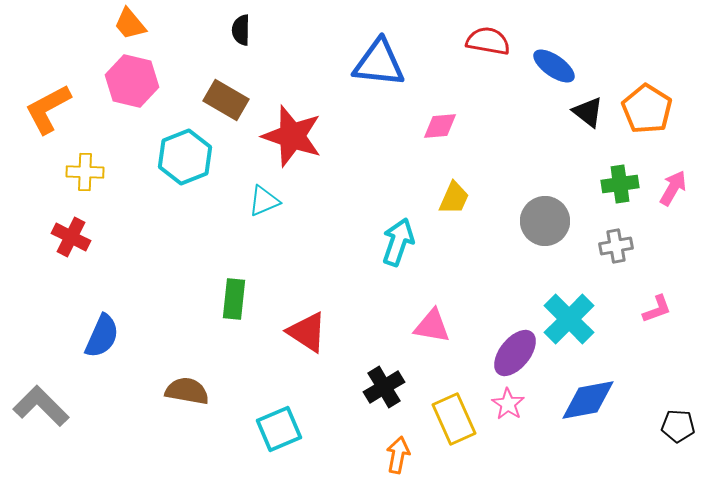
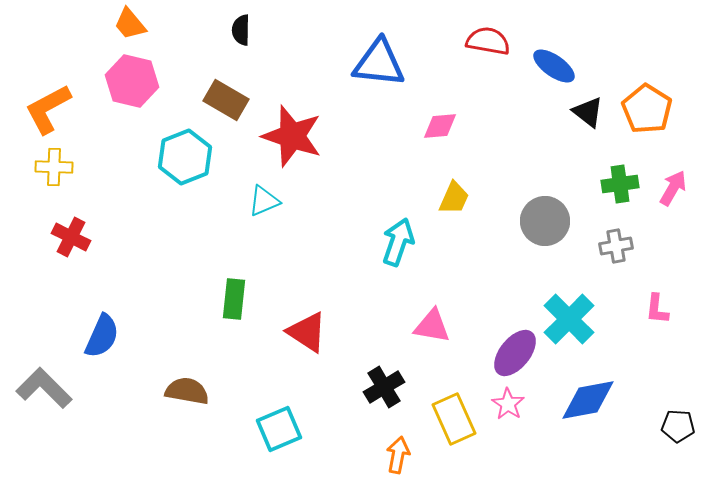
yellow cross: moved 31 px left, 5 px up
pink L-shape: rotated 116 degrees clockwise
gray L-shape: moved 3 px right, 18 px up
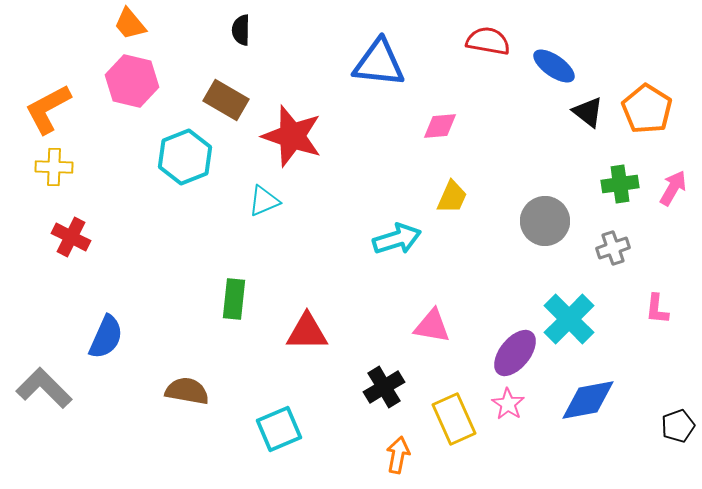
yellow trapezoid: moved 2 px left, 1 px up
cyan arrow: moved 1 px left, 3 px up; rotated 54 degrees clockwise
gray cross: moved 3 px left, 2 px down; rotated 8 degrees counterclockwise
red triangle: rotated 33 degrees counterclockwise
blue semicircle: moved 4 px right, 1 px down
black pentagon: rotated 24 degrees counterclockwise
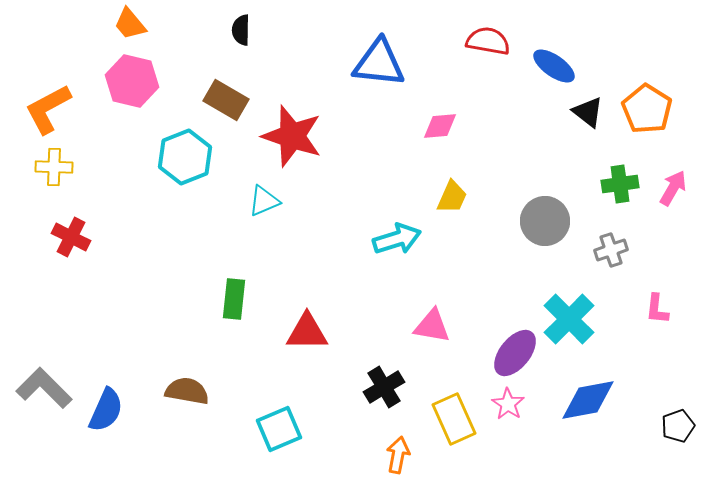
gray cross: moved 2 px left, 2 px down
blue semicircle: moved 73 px down
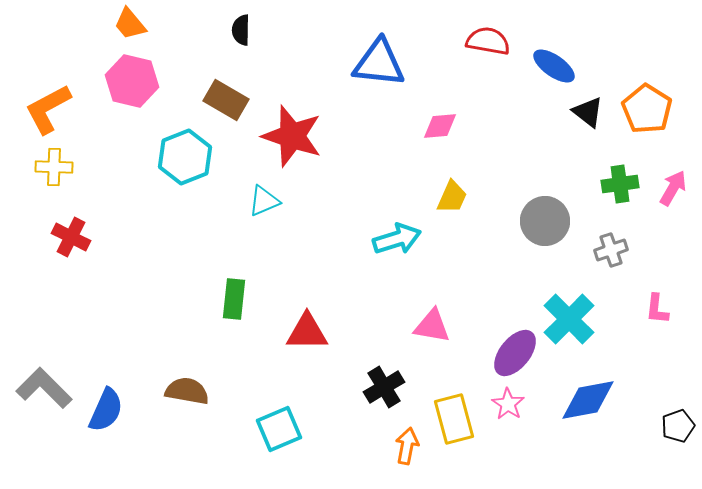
yellow rectangle: rotated 9 degrees clockwise
orange arrow: moved 9 px right, 9 px up
